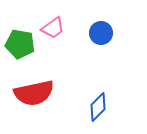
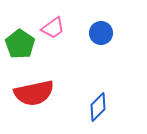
green pentagon: rotated 24 degrees clockwise
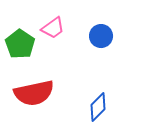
blue circle: moved 3 px down
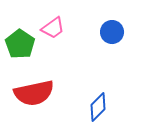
blue circle: moved 11 px right, 4 px up
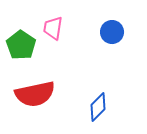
pink trapezoid: rotated 135 degrees clockwise
green pentagon: moved 1 px right, 1 px down
red semicircle: moved 1 px right, 1 px down
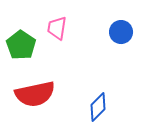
pink trapezoid: moved 4 px right
blue circle: moved 9 px right
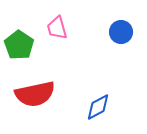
pink trapezoid: rotated 25 degrees counterclockwise
green pentagon: moved 2 px left
blue diamond: rotated 16 degrees clockwise
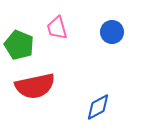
blue circle: moved 9 px left
green pentagon: rotated 12 degrees counterclockwise
red semicircle: moved 8 px up
